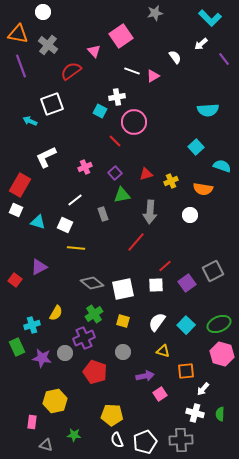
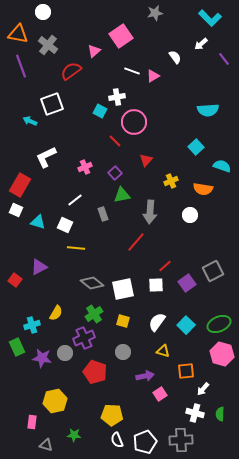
pink triangle at (94, 51): rotated 32 degrees clockwise
red triangle at (146, 174): moved 14 px up; rotated 32 degrees counterclockwise
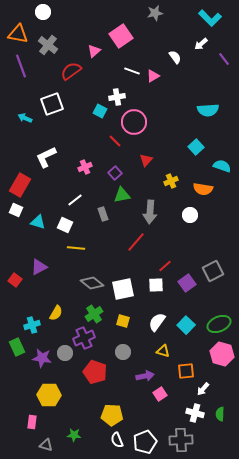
cyan arrow at (30, 121): moved 5 px left, 3 px up
yellow hexagon at (55, 401): moved 6 px left, 6 px up; rotated 15 degrees clockwise
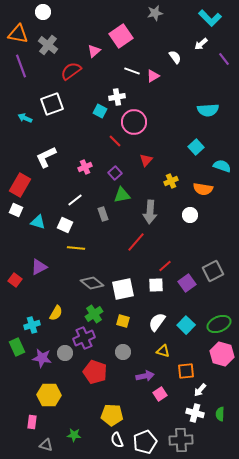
white arrow at (203, 389): moved 3 px left, 1 px down
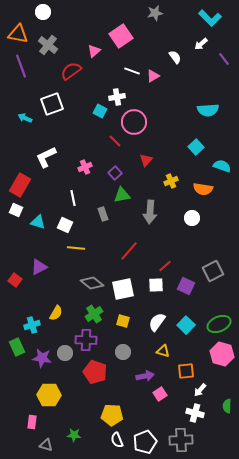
white line at (75, 200): moved 2 px left, 2 px up; rotated 63 degrees counterclockwise
white circle at (190, 215): moved 2 px right, 3 px down
red line at (136, 242): moved 7 px left, 9 px down
purple square at (187, 283): moved 1 px left, 3 px down; rotated 30 degrees counterclockwise
purple cross at (84, 338): moved 2 px right, 2 px down; rotated 25 degrees clockwise
green semicircle at (220, 414): moved 7 px right, 8 px up
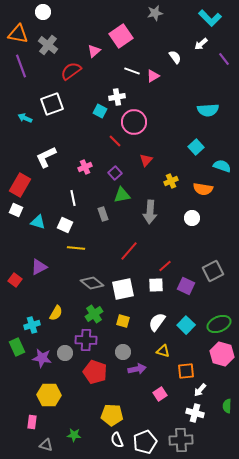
purple arrow at (145, 376): moved 8 px left, 7 px up
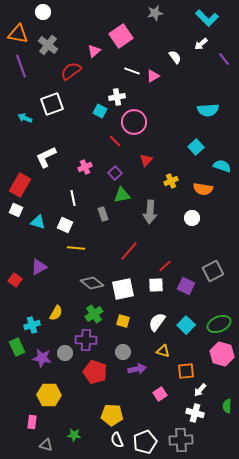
cyan L-shape at (210, 18): moved 3 px left
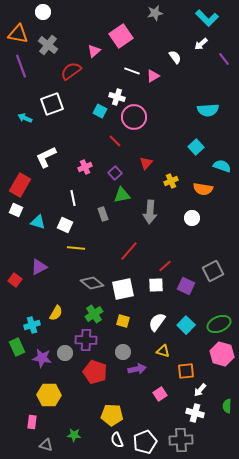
white cross at (117, 97): rotated 28 degrees clockwise
pink circle at (134, 122): moved 5 px up
red triangle at (146, 160): moved 3 px down
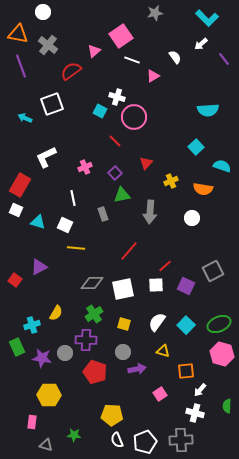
white line at (132, 71): moved 11 px up
gray diamond at (92, 283): rotated 40 degrees counterclockwise
yellow square at (123, 321): moved 1 px right, 3 px down
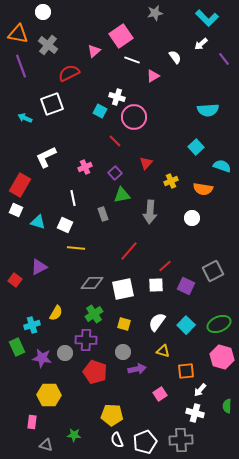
red semicircle at (71, 71): moved 2 px left, 2 px down; rotated 10 degrees clockwise
pink hexagon at (222, 354): moved 3 px down
